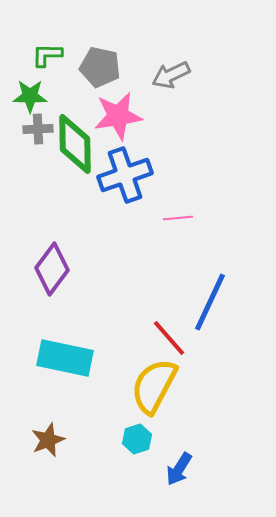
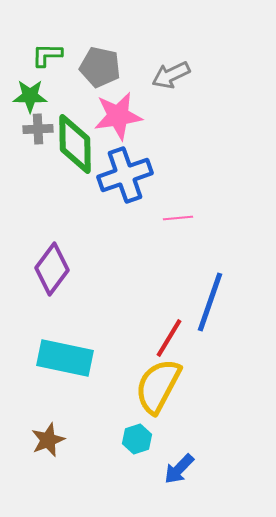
blue line: rotated 6 degrees counterclockwise
red line: rotated 72 degrees clockwise
yellow semicircle: moved 4 px right
blue arrow: rotated 12 degrees clockwise
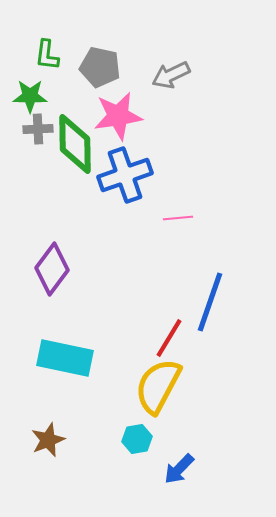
green L-shape: rotated 84 degrees counterclockwise
cyan hexagon: rotated 8 degrees clockwise
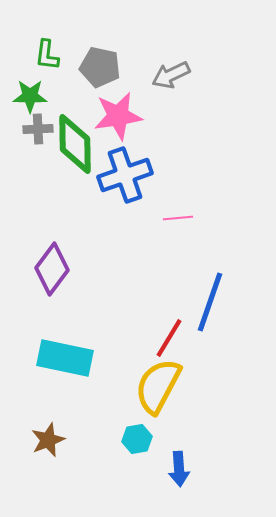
blue arrow: rotated 48 degrees counterclockwise
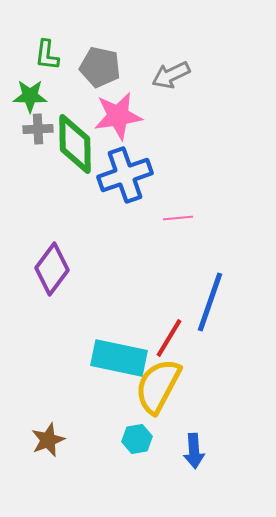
cyan rectangle: moved 54 px right
blue arrow: moved 15 px right, 18 px up
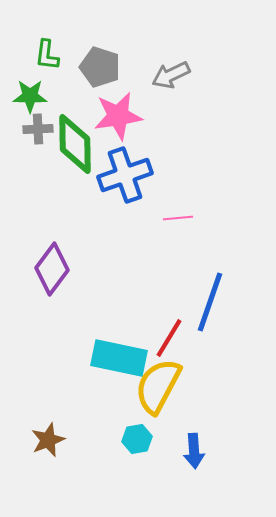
gray pentagon: rotated 6 degrees clockwise
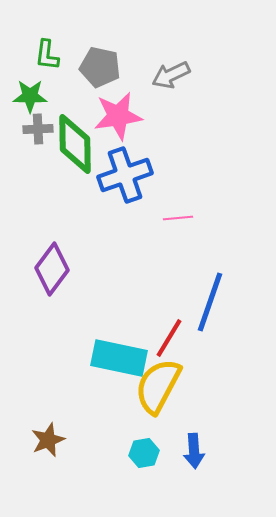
gray pentagon: rotated 6 degrees counterclockwise
cyan hexagon: moved 7 px right, 14 px down
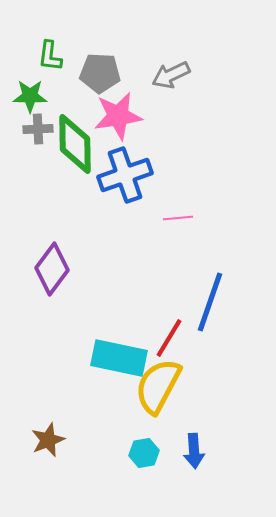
green L-shape: moved 3 px right, 1 px down
gray pentagon: moved 6 px down; rotated 9 degrees counterclockwise
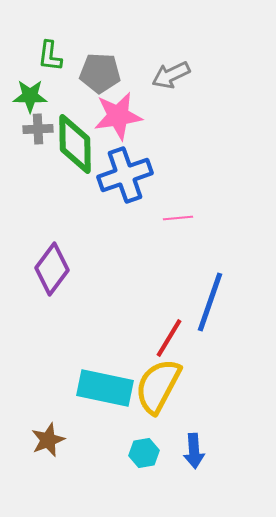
cyan rectangle: moved 14 px left, 30 px down
